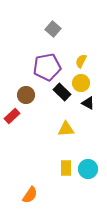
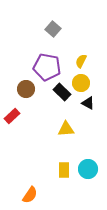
purple pentagon: rotated 20 degrees clockwise
brown circle: moved 6 px up
yellow rectangle: moved 2 px left, 2 px down
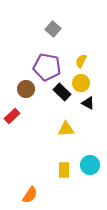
cyan circle: moved 2 px right, 4 px up
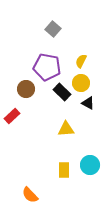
orange semicircle: rotated 102 degrees clockwise
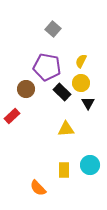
black triangle: rotated 32 degrees clockwise
orange semicircle: moved 8 px right, 7 px up
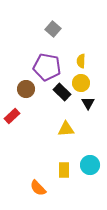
yellow semicircle: rotated 24 degrees counterclockwise
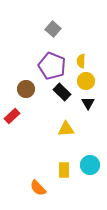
purple pentagon: moved 5 px right, 1 px up; rotated 12 degrees clockwise
yellow circle: moved 5 px right, 2 px up
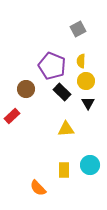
gray square: moved 25 px right; rotated 21 degrees clockwise
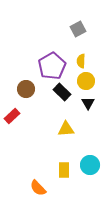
purple pentagon: rotated 20 degrees clockwise
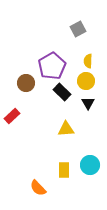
yellow semicircle: moved 7 px right
brown circle: moved 6 px up
